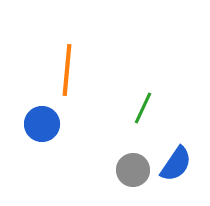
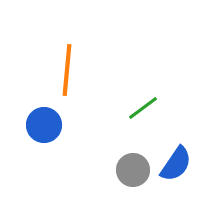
green line: rotated 28 degrees clockwise
blue circle: moved 2 px right, 1 px down
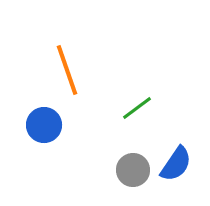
orange line: rotated 24 degrees counterclockwise
green line: moved 6 px left
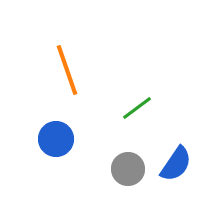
blue circle: moved 12 px right, 14 px down
gray circle: moved 5 px left, 1 px up
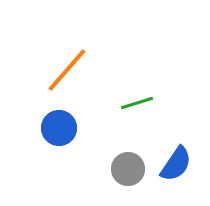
orange line: rotated 60 degrees clockwise
green line: moved 5 px up; rotated 20 degrees clockwise
blue circle: moved 3 px right, 11 px up
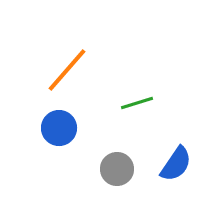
gray circle: moved 11 px left
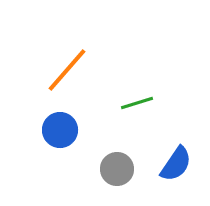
blue circle: moved 1 px right, 2 px down
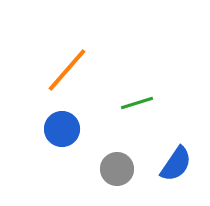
blue circle: moved 2 px right, 1 px up
